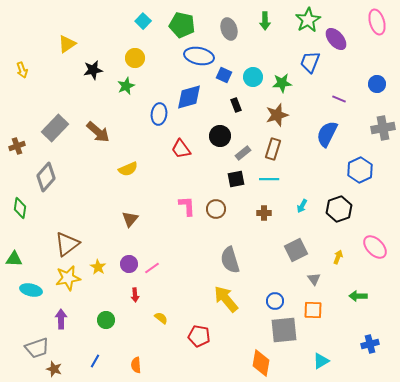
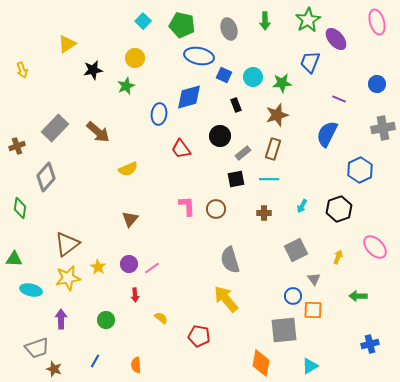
blue circle at (275, 301): moved 18 px right, 5 px up
cyan triangle at (321, 361): moved 11 px left, 5 px down
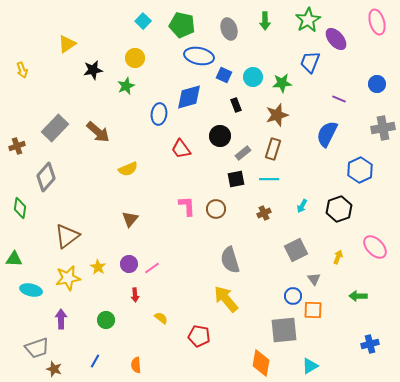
brown cross at (264, 213): rotated 24 degrees counterclockwise
brown triangle at (67, 244): moved 8 px up
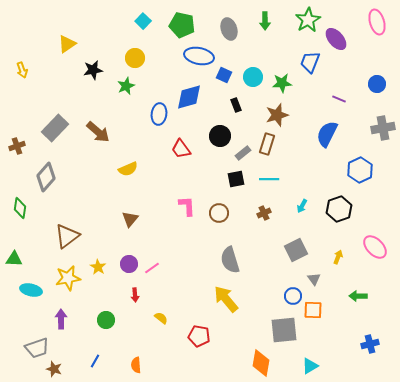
brown rectangle at (273, 149): moved 6 px left, 5 px up
brown circle at (216, 209): moved 3 px right, 4 px down
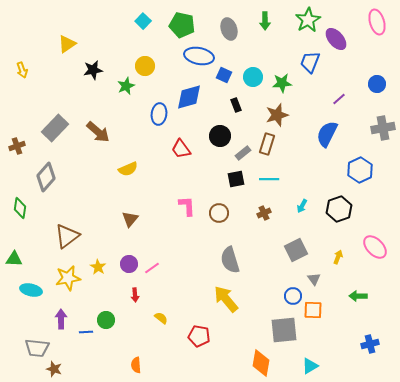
yellow circle at (135, 58): moved 10 px right, 8 px down
purple line at (339, 99): rotated 64 degrees counterclockwise
gray trapezoid at (37, 348): rotated 25 degrees clockwise
blue line at (95, 361): moved 9 px left, 29 px up; rotated 56 degrees clockwise
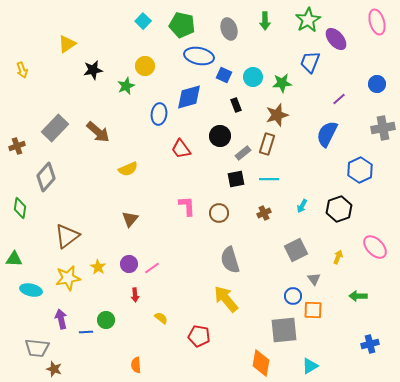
purple arrow at (61, 319): rotated 12 degrees counterclockwise
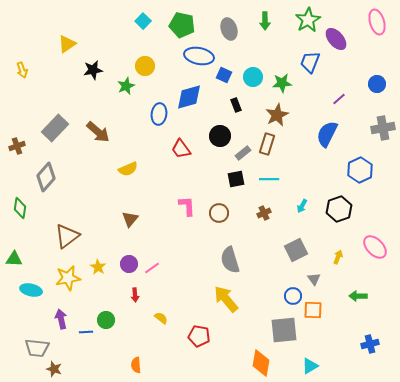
brown star at (277, 115): rotated 10 degrees counterclockwise
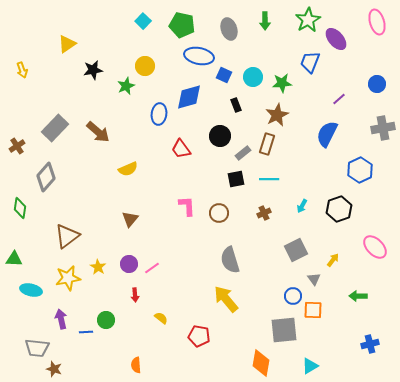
brown cross at (17, 146): rotated 14 degrees counterclockwise
yellow arrow at (338, 257): moved 5 px left, 3 px down; rotated 16 degrees clockwise
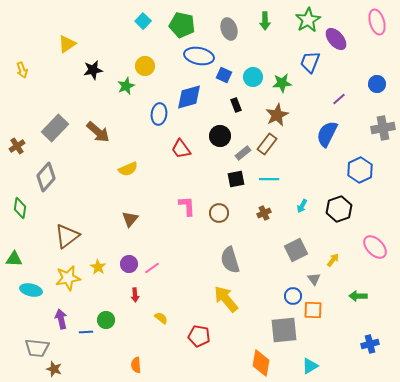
brown rectangle at (267, 144): rotated 20 degrees clockwise
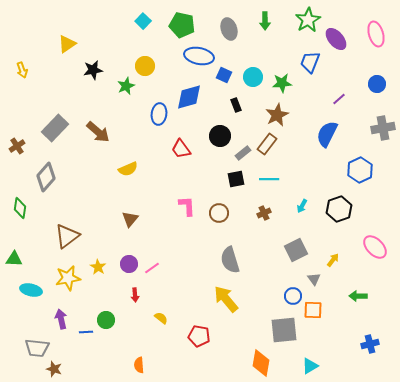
pink ellipse at (377, 22): moved 1 px left, 12 px down
orange semicircle at (136, 365): moved 3 px right
